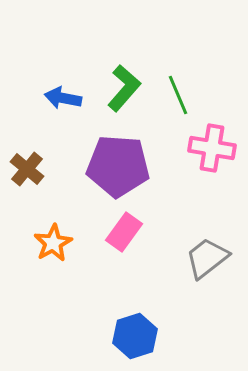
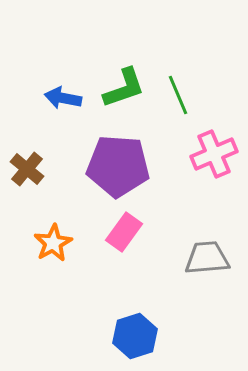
green L-shape: rotated 30 degrees clockwise
pink cross: moved 2 px right, 6 px down; rotated 33 degrees counterclockwise
gray trapezoid: rotated 33 degrees clockwise
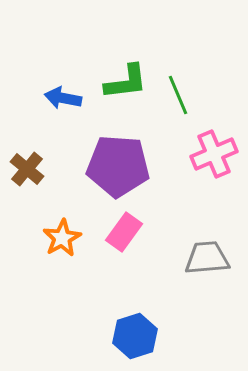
green L-shape: moved 2 px right, 6 px up; rotated 12 degrees clockwise
orange star: moved 9 px right, 5 px up
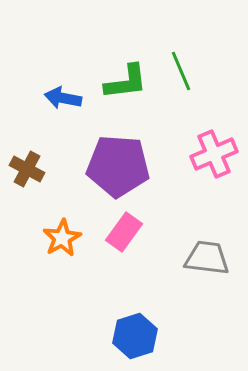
green line: moved 3 px right, 24 px up
brown cross: rotated 12 degrees counterclockwise
gray trapezoid: rotated 12 degrees clockwise
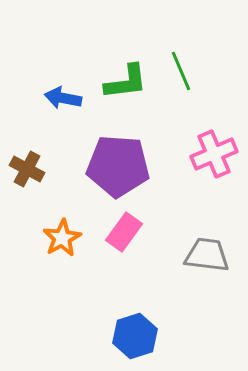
gray trapezoid: moved 3 px up
